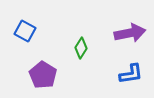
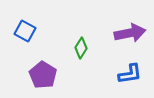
blue L-shape: moved 1 px left
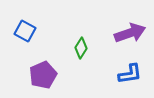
purple arrow: rotated 8 degrees counterclockwise
purple pentagon: rotated 16 degrees clockwise
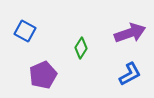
blue L-shape: rotated 20 degrees counterclockwise
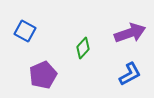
green diamond: moved 2 px right; rotated 10 degrees clockwise
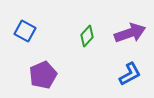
green diamond: moved 4 px right, 12 px up
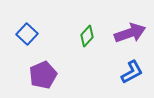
blue square: moved 2 px right, 3 px down; rotated 15 degrees clockwise
blue L-shape: moved 2 px right, 2 px up
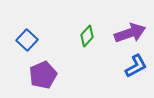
blue square: moved 6 px down
blue L-shape: moved 4 px right, 6 px up
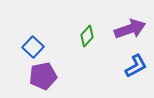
purple arrow: moved 4 px up
blue square: moved 6 px right, 7 px down
purple pentagon: moved 1 px down; rotated 12 degrees clockwise
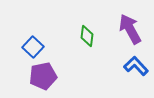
purple arrow: rotated 100 degrees counterclockwise
green diamond: rotated 35 degrees counterclockwise
blue L-shape: rotated 105 degrees counterclockwise
